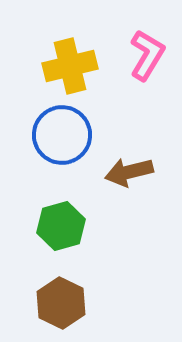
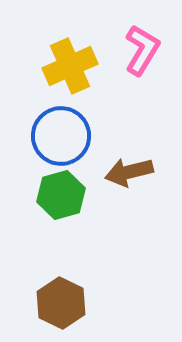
pink L-shape: moved 5 px left, 5 px up
yellow cross: rotated 10 degrees counterclockwise
blue circle: moved 1 px left, 1 px down
green hexagon: moved 31 px up
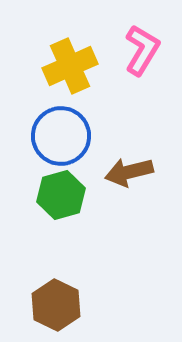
brown hexagon: moved 5 px left, 2 px down
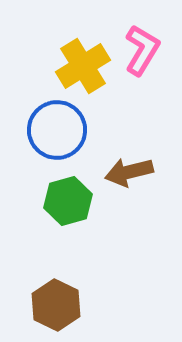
yellow cross: moved 13 px right; rotated 8 degrees counterclockwise
blue circle: moved 4 px left, 6 px up
green hexagon: moved 7 px right, 6 px down
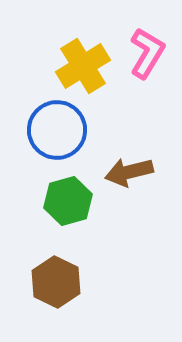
pink L-shape: moved 5 px right, 3 px down
brown hexagon: moved 23 px up
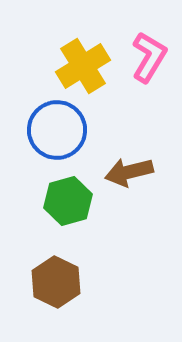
pink L-shape: moved 2 px right, 4 px down
